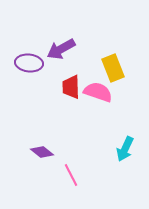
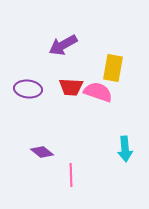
purple arrow: moved 2 px right, 4 px up
purple ellipse: moved 1 px left, 26 px down
yellow rectangle: rotated 32 degrees clockwise
red trapezoid: rotated 85 degrees counterclockwise
cyan arrow: rotated 30 degrees counterclockwise
pink line: rotated 25 degrees clockwise
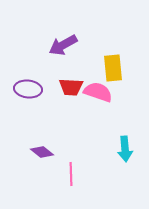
yellow rectangle: rotated 16 degrees counterclockwise
pink line: moved 1 px up
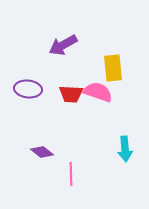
red trapezoid: moved 7 px down
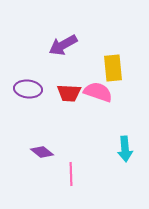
red trapezoid: moved 2 px left, 1 px up
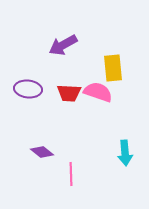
cyan arrow: moved 4 px down
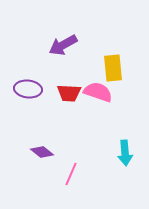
pink line: rotated 25 degrees clockwise
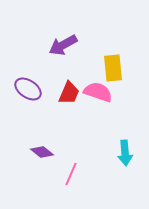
purple ellipse: rotated 28 degrees clockwise
red trapezoid: rotated 70 degrees counterclockwise
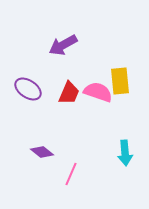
yellow rectangle: moved 7 px right, 13 px down
